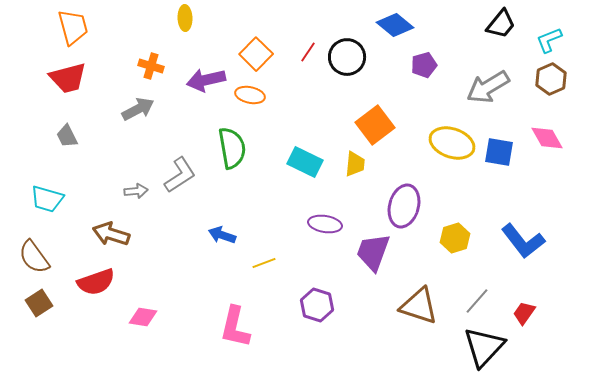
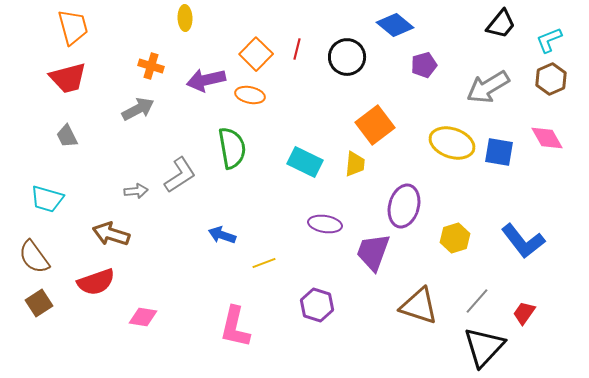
red line at (308, 52): moved 11 px left, 3 px up; rotated 20 degrees counterclockwise
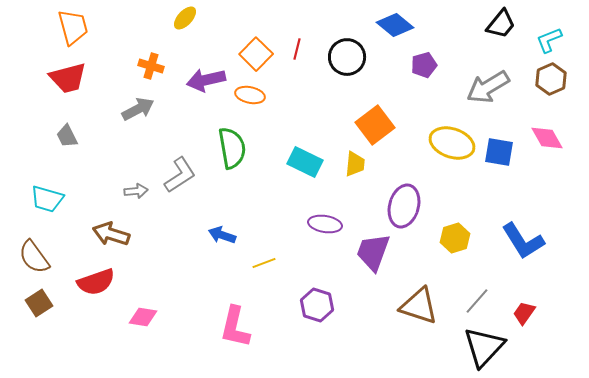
yellow ellipse at (185, 18): rotated 45 degrees clockwise
blue L-shape at (523, 241): rotated 6 degrees clockwise
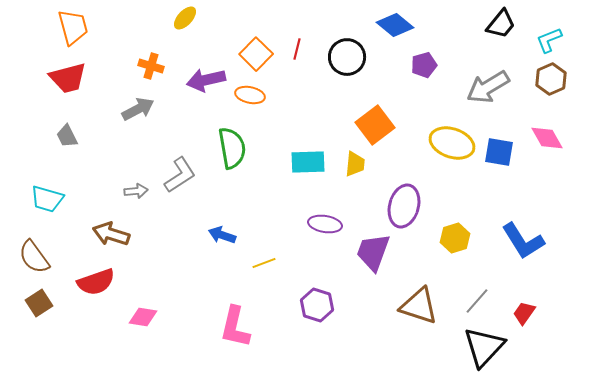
cyan rectangle at (305, 162): moved 3 px right; rotated 28 degrees counterclockwise
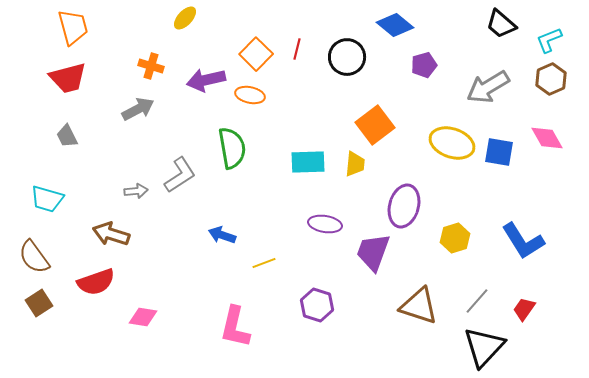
black trapezoid at (501, 24): rotated 92 degrees clockwise
red trapezoid at (524, 313): moved 4 px up
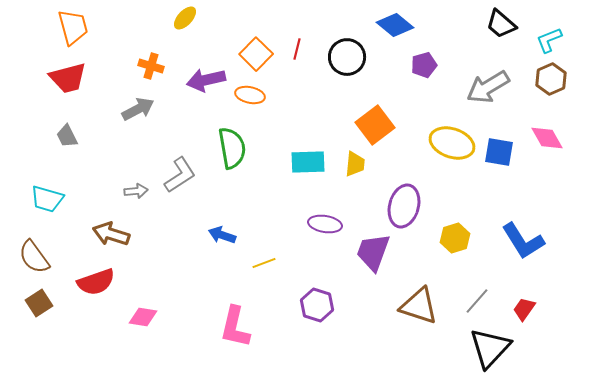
black triangle at (484, 347): moved 6 px right, 1 px down
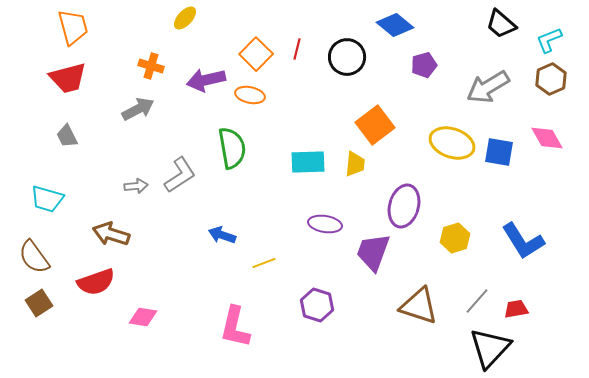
gray arrow at (136, 191): moved 5 px up
red trapezoid at (524, 309): moved 8 px left; rotated 45 degrees clockwise
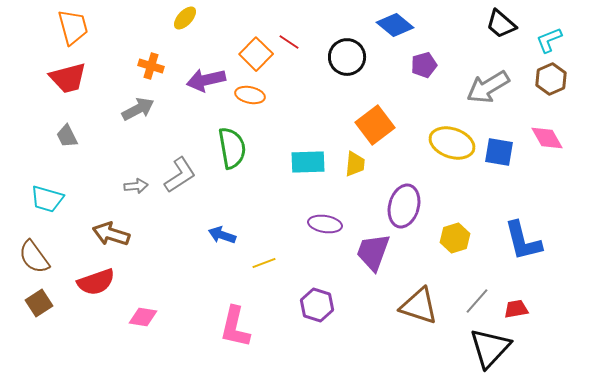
red line at (297, 49): moved 8 px left, 7 px up; rotated 70 degrees counterclockwise
blue L-shape at (523, 241): rotated 18 degrees clockwise
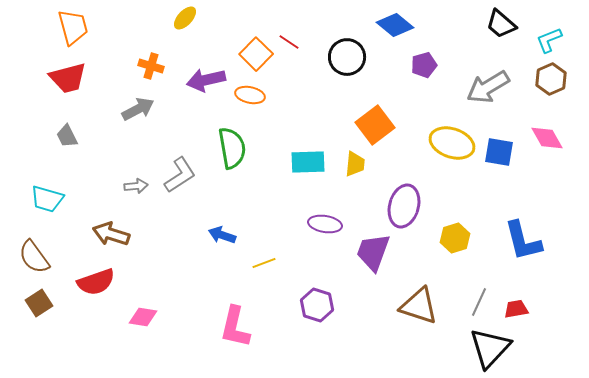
gray line at (477, 301): moved 2 px right, 1 px down; rotated 16 degrees counterclockwise
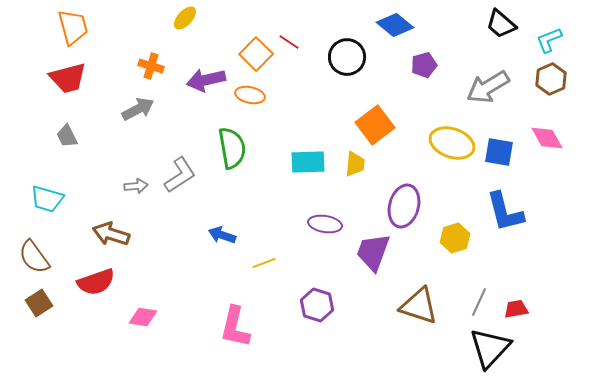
blue L-shape at (523, 241): moved 18 px left, 29 px up
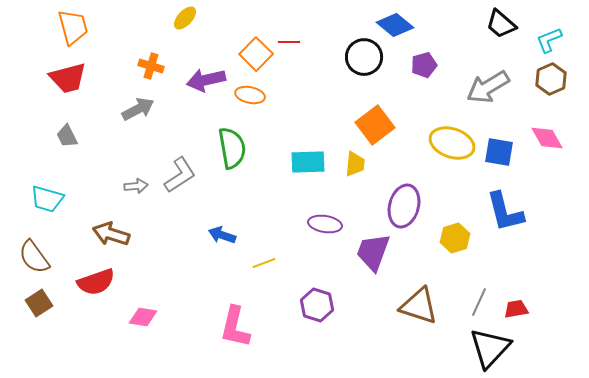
red line at (289, 42): rotated 35 degrees counterclockwise
black circle at (347, 57): moved 17 px right
